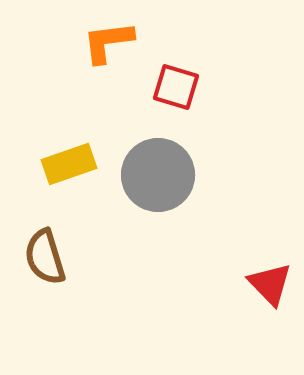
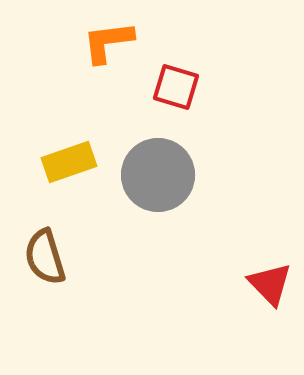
yellow rectangle: moved 2 px up
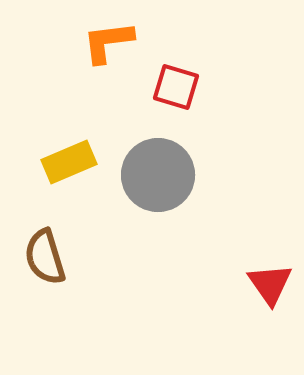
yellow rectangle: rotated 4 degrees counterclockwise
red triangle: rotated 9 degrees clockwise
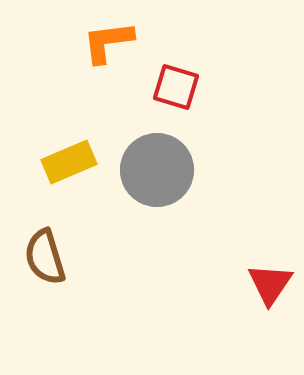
gray circle: moved 1 px left, 5 px up
red triangle: rotated 9 degrees clockwise
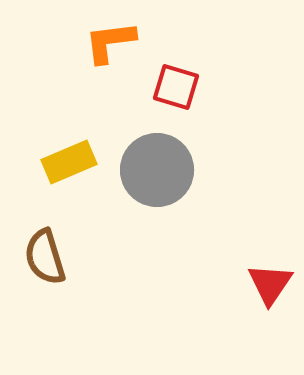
orange L-shape: moved 2 px right
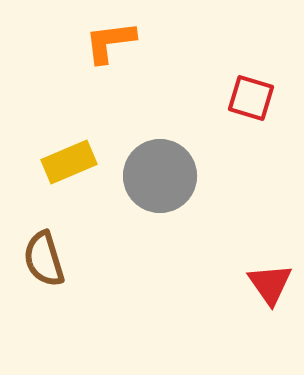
red square: moved 75 px right, 11 px down
gray circle: moved 3 px right, 6 px down
brown semicircle: moved 1 px left, 2 px down
red triangle: rotated 9 degrees counterclockwise
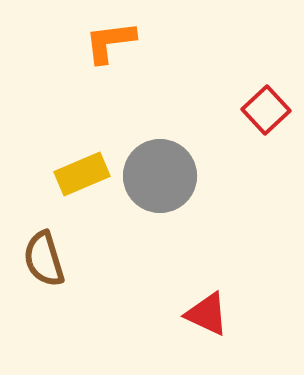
red square: moved 15 px right, 12 px down; rotated 30 degrees clockwise
yellow rectangle: moved 13 px right, 12 px down
red triangle: moved 63 px left, 30 px down; rotated 30 degrees counterclockwise
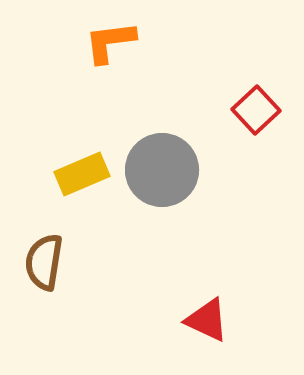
red square: moved 10 px left
gray circle: moved 2 px right, 6 px up
brown semicircle: moved 3 px down; rotated 26 degrees clockwise
red triangle: moved 6 px down
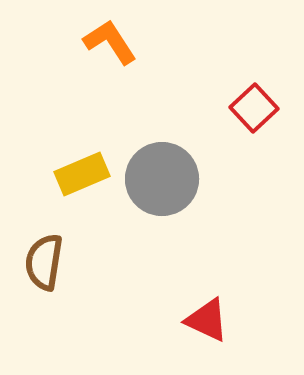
orange L-shape: rotated 64 degrees clockwise
red square: moved 2 px left, 2 px up
gray circle: moved 9 px down
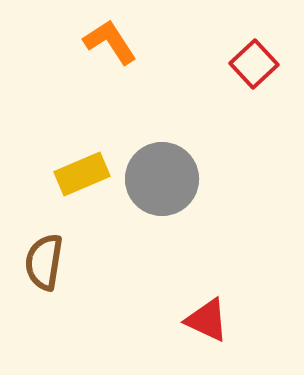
red square: moved 44 px up
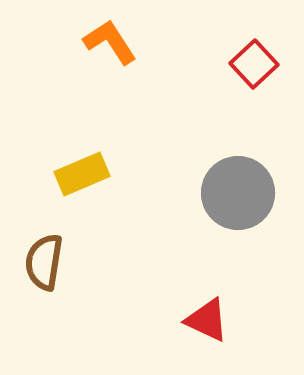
gray circle: moved 76 px right, 14 px down
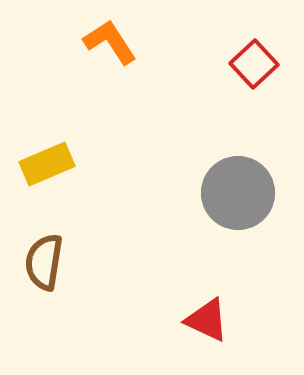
yellow rectangle: moved 35 px left, 10 px up
